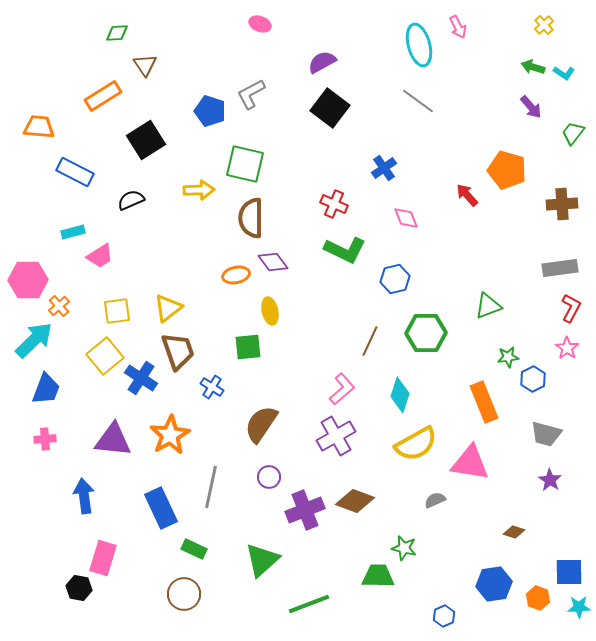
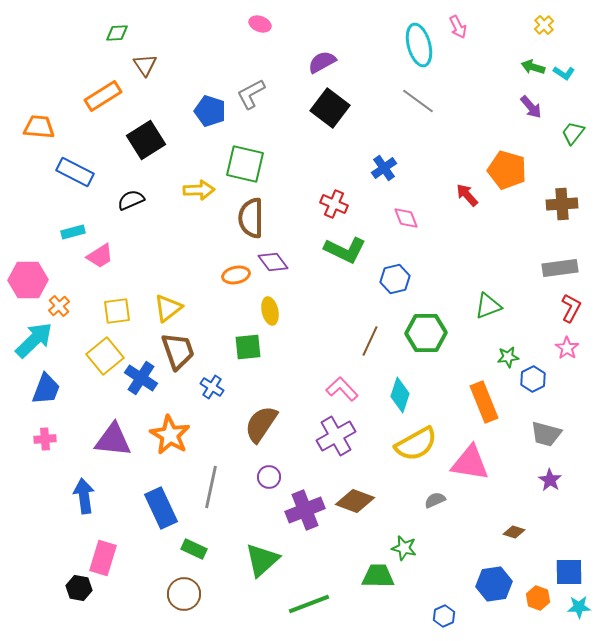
pink L-shape at (342, 389): rotated 92 degrees counterclockwise
orange star at (170, 435): rotated 12 degrees counterclockwise
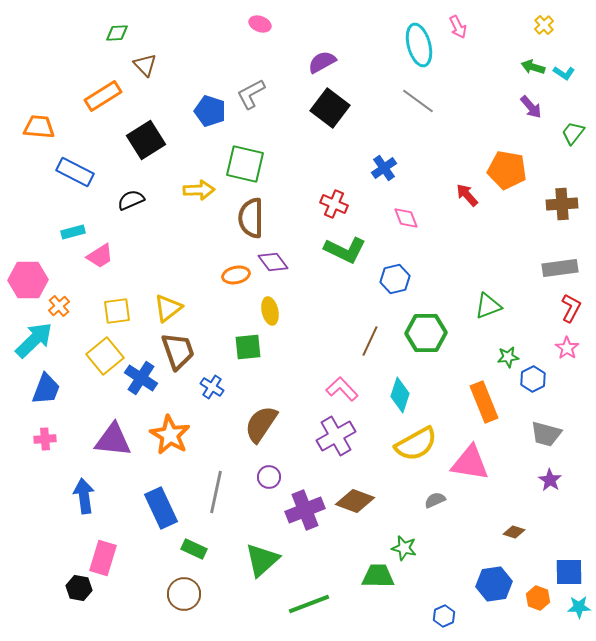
brown triangle at (145, 65): rotated 10 degrees counterclockwise
orange pentagon at (507, 170): rotated 6 degrees counterclockwise
gray line at (211, 487): moved 5 px right, 5 px down
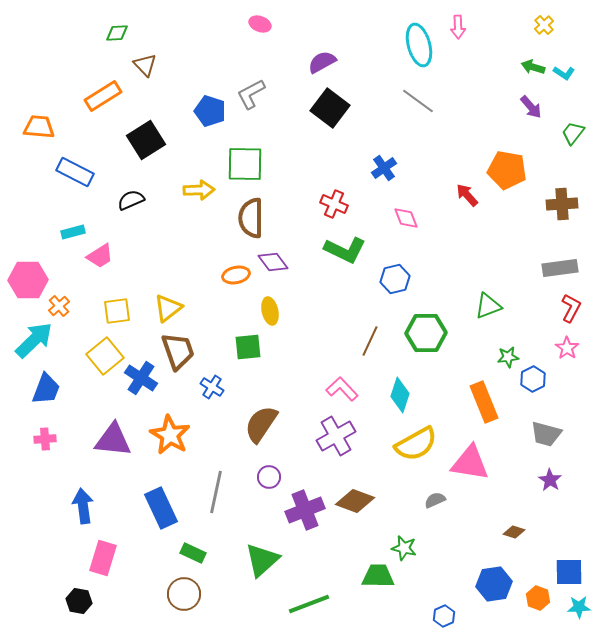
pink arrow at (458, 27): rotated 25 degrees clockwise
green square at (245, 164): rotated 12 degrees counterclockwise
blue arrow at (84, 496): moved 1 px left, 10 px down
green rectangle at (194, 549): moved 1 px left, 4 px down
black hexagon at (79, 588): moved 13 px down
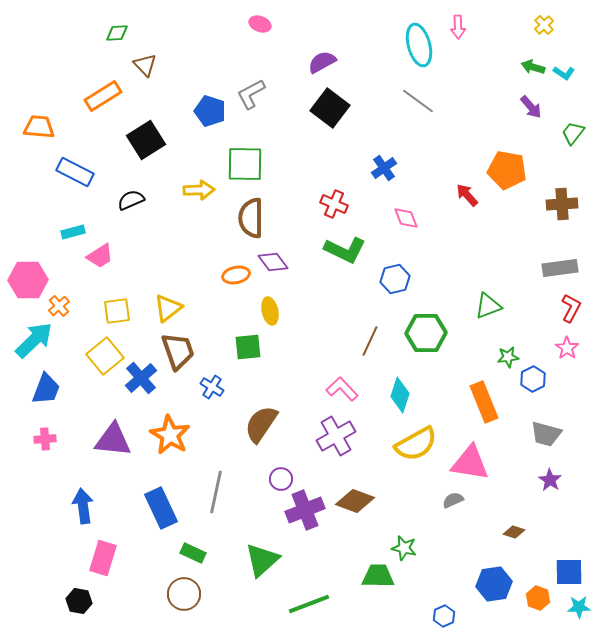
blue cross at (141, 378): rotated 16 degrees clockwise
purple circle at (269, 477): moved 12 px right, 2 px down
gray semicircle at (435, 500): moved 18 px right
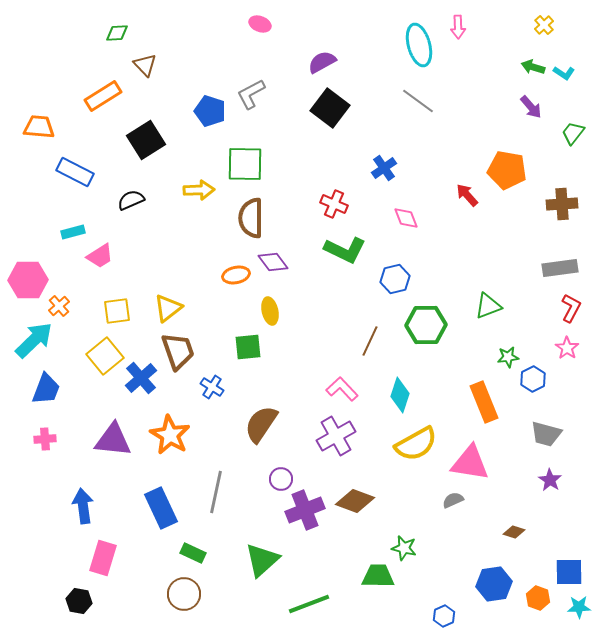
green hexagon at (426, 333): moved 8 px up
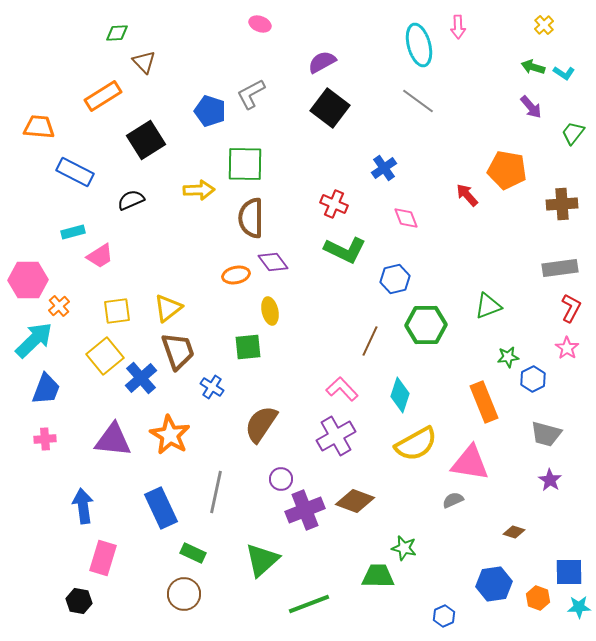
brown triangle at (145, 65): moved 1 px left, 3 px up
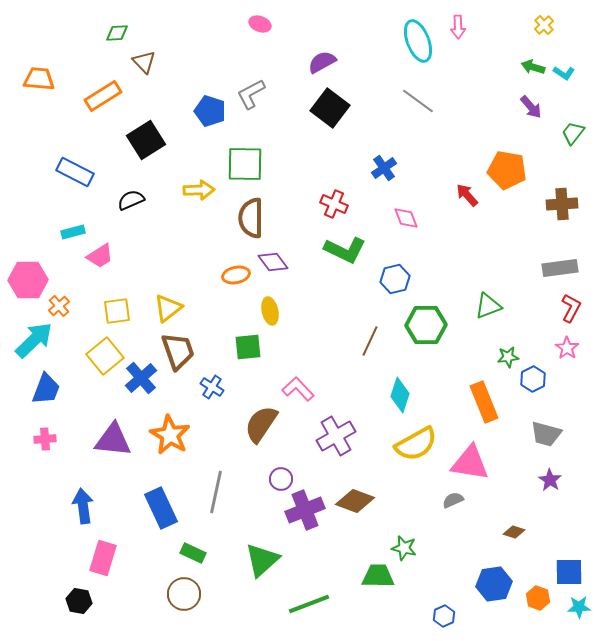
cyan ellipse at (419, 45): moved 1 px left, 4 px up; rotated 6 degrees counterclockwise
orange trapezoid at (39, 127): moved 48 px up
pink L-shape at (342, 389): moved 44 px left
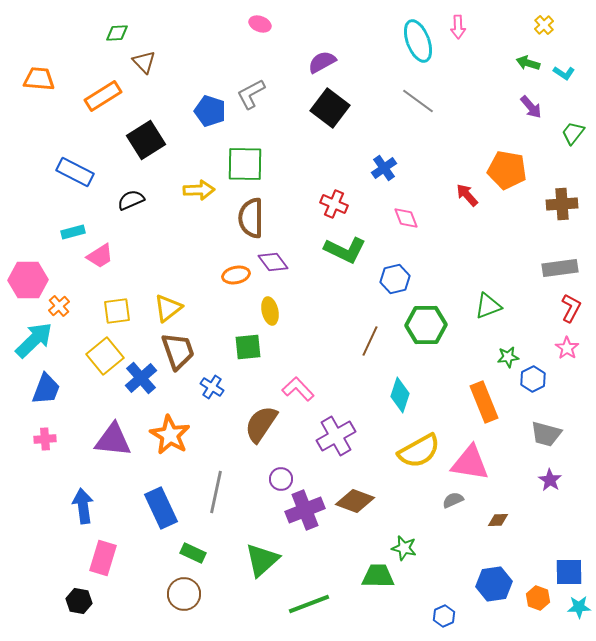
green arrow at (533, 67): moved 5 px left, 4 px up
yellow semicircle at (416, 444): moved 3 px right, 7 px down
brown diamond at (514, 532): moved 16 px left, 12 px up; rotated 20 degrees counterclockwise
